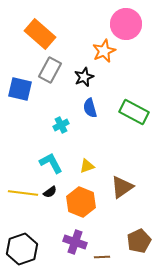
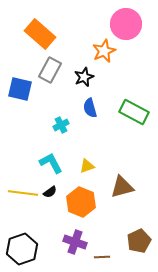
brown triangle: rotated 20 degrees clockwise
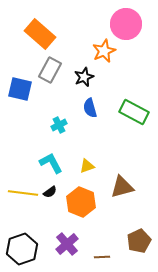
cyan cross: moved 2 px left
purple cross: moved 8 px left, 2 px down; rotated 30 degrees clockwise
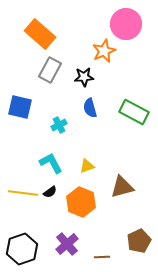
black star: rotated 18 degrees clockwise
blue square: moved 18 px down
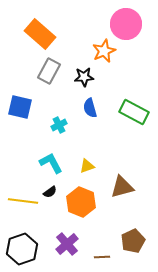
gray rectangle: moved 1 px left, 1 px down
yellow line: moved 8 px down
brown pentagon: moved 6 px left
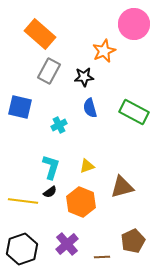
pink circle: moved 8 px right
cyan L-shape: moved 4 px down; rotated 45 degrees clockwise
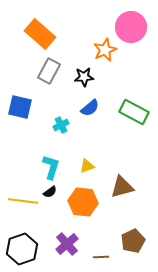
pink circle: moved 3 px left, 3 px down
orange star: moved 1 px right, 1 px up
blue semicircle: rotated 114 degrees counterclockwise
cyan cross: moved 2 px right
orange hexagon: moved 2 px right; rotated 16 degrees counterclockwise
brown line: moved 1 px left
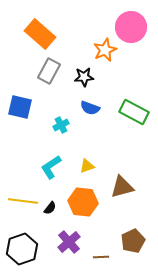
blue semicircle: rotated 60 degrees clockwise
cyan L-shape: rotated 140 degrees counterclockwise
black semicircle: moved 16 px down; rotated 16 degrees counterclockwise
purple cross: moved 2 px right, 2 px up
